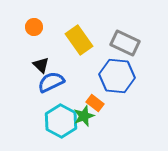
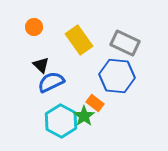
green star: rotated 15 degrees counterclockwise
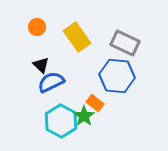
orange circle: moved 3 px right
yellow rectangle: moved 2 px left, 3 px up
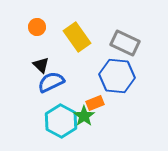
orange rectangle: rotated 60 degrees counterclockwise
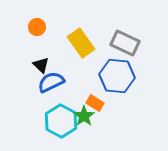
yellow rectangle: moved 4 px right, 6 px down
orange rectangle: rotated 54 degrees clockwise
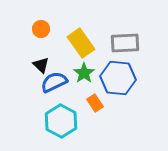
orange circle: moved 4 px right, 2 px down
gray rectangle: rotated 28 degrees counterclockwise
blue hexagon: moved 1 px right, 2 px down
blue semicircle: moved 3 px right
orange rectangle: rotated 24 degrees clockwise
green star: moved 43 px up
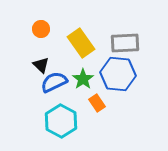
green star: moved 1 px left, 6 px down
blue hexagon: moved 4 px up
orange rectangle: moved 2 px right
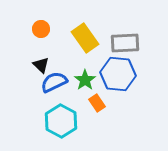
yellow rectangle: moved 4 px right, 5 px up
green star: moved 2 px right, 1 px down
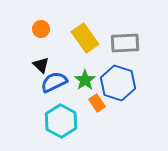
blue hexagon: moved 9 px down; rotated 12 degrees clockwise
